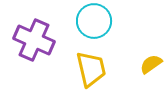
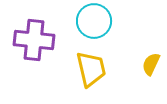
purple cross: rotated 18 degrees counterclockwise
yellow semicircle: rotated 30 degrees counterclockwise
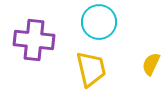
cyan circle: moved 5 px right, 1 px down
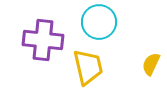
purple cross: moved 9 px right
yellow trapezoid: moved 3 px left, 2 px up
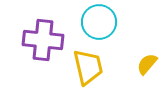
yellow semicircle: moved 4 px left; rotated 15 degrees clockwise
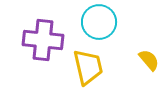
yellow semicircle: moved 2 px right, 4 px up; rotated 100 degrees clockwise
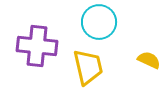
purple cross: moved 6 px left, 6 px down
yellow semicircle: rotated 25 degrees counterclockwise
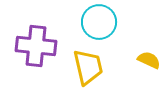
purple cross: moved 1 px left
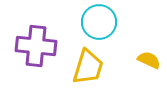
yellow trapezoid: rotated 30 degrees clockwise
